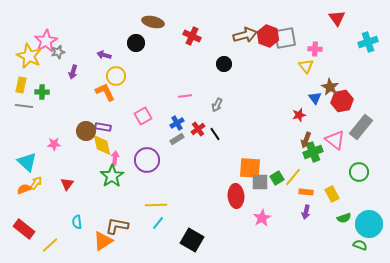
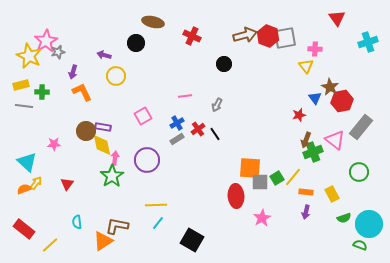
yellow rectangle at (21, 85): rotated 63 degrees clockwise
orange L-shape at (105, 92): moved 23 px left
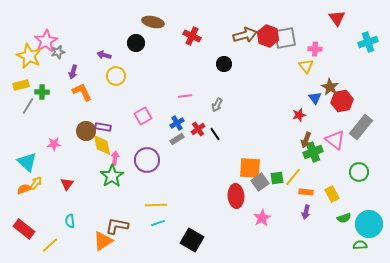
gray line at (24, 106): moved 4 px right; rotated 66 degrees counterclockwise
green square at (277, 178): rotated 24 degrees clockwise
gray square at (260, 182): rotated 36 degrees counterclockwise
cyan semicircle at (77, 222): moved 7 px left, 1 px up
cyan line at (158, 223): rotated 32 degrees clockwise
green semicircle at (360, 245): rotated 24 degrees counterclockwise
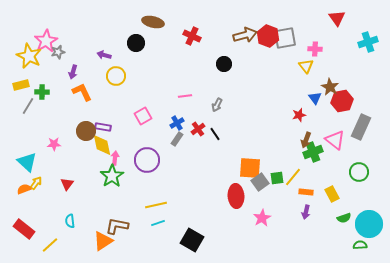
gray rectangle at (361, 127): rotated 15 degrees counterclockwise
gray rectangle at (177, 139): rotated 24 degrees counterclockwise
yellow line at (156, 205): rotated 10 degrees counterclockwise
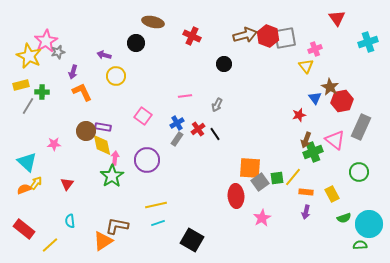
pink cross at (315, 49): rotated 24 degrees counterclockwise
pink square at (143, 116): rotated 24 degrees counterclockwise
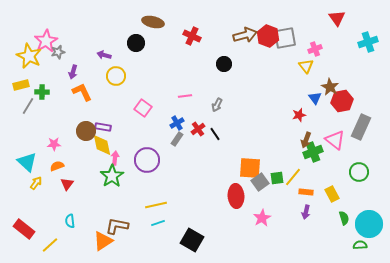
pink square at (143, 116): moved 8 px up
orange semicircle at (24, 189): moved 33 px right, 23 px up
green semicircle at (344, 218): rotated 88 degrees counterclockwise
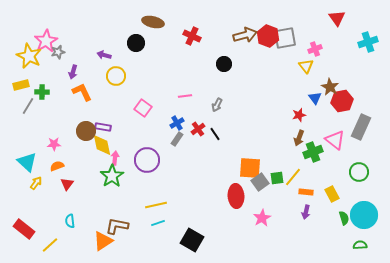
brown arrow at (306, 140): moved 7 px left, 2 px up
cyan circle at (369, 224): moved 5 px left, 9 px up
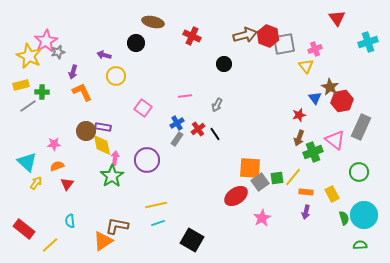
gray square at (285, 38): moved 1 px left, 6 px down
gray line at (28, 106): rotated 24 degrees clockwise
red ellipse at (236, 196): rotated 60 degrees clockwise
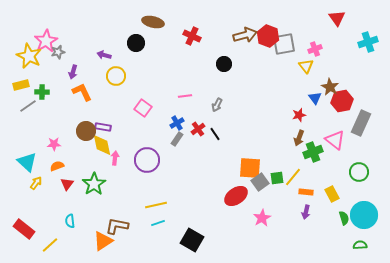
gray rectangle at (361, 127): moved 4 px up
green star at (112, 176): moved 18 px left, 8 px down
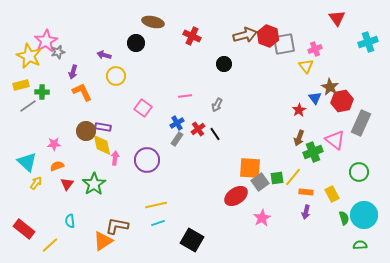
red star at (299, 115): moved 5 px up; rotated 16 degrees counterclockwise
